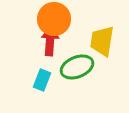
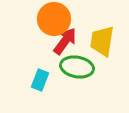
red arrow: moved 15 px right; rotated 32 degrees clockwise
green ellipse: rotated 32 degrees clockwise
cyan rectangle: moved 2 px left
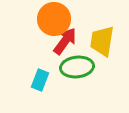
green ellipse: rotated 16 degrees counterclockwise
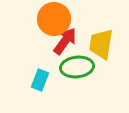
yellow trapezoid: moved 1 px left, 3 px down
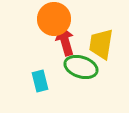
red arrow: rotated 52 degrees counterclockwise
green ellipse: moved 4 px right; rotated 24 degrees clockwise
cyan rectangle: moved 1 px down; rotated 35 degrees counterclockwise
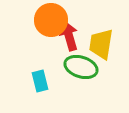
orange circle: moved 3 px left, 1 px down
red arrow: moved 4 px right, 5 px up
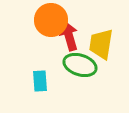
green ellipse: moved 1 px left, 2 px up
cyan rectangle: rotated 10 degrees clockwise
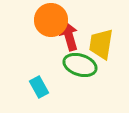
cyan rectangle: moved 1 px left, 6 px down; rotated 25 degrees counterclockwise
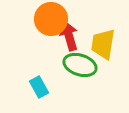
orange circle: moved 1 px up
yellow trapezoid: moved 2 px right
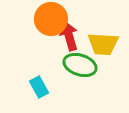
yellow trapezoid: rotated 96 degrees counterclockwise
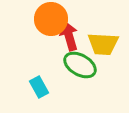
green ellipse: rotated 12 degrees clockwise
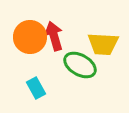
orange circle: moved 21 px left, 18 px down
red arrow: moved 15 px left
cyan rectangle: moved 3 px left, 1 px down
